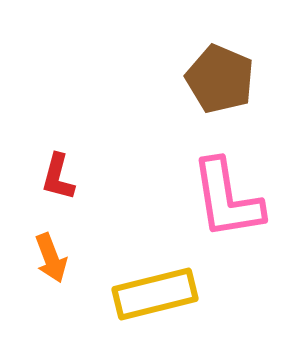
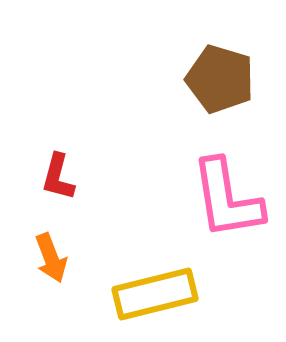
brown pentagon: rotated 6 degrees counterclockwise
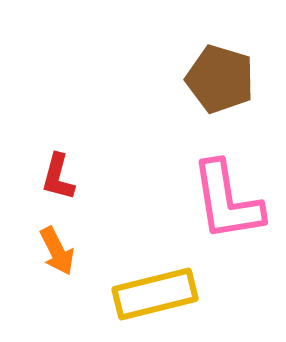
pink L-shape: moved 2 px down
orange arrow: moved 6 px right, 7 px up; rotated 6 degrees counterclockwise
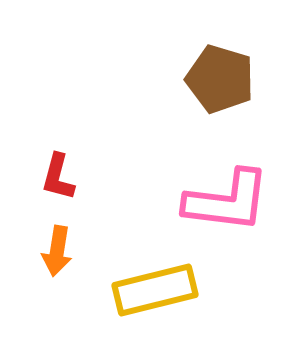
pink L-shape: rotated 74 degrees counterclockwise
orange arrow: rotated 36 degrees clockwise
yellow rectangle: moved 4 px up
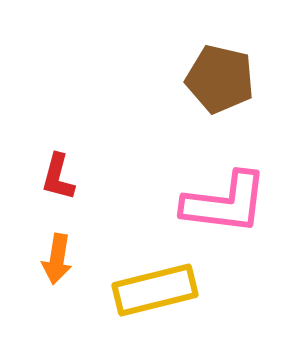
brown pentagon: rotated 4 degrees counterclockwise
pink L-shape: moved 2 px left, 2 px down
orange arrow: moved 8 px down
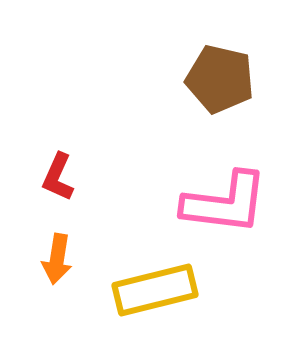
red L-shape: rotated 9 degrees clockwise
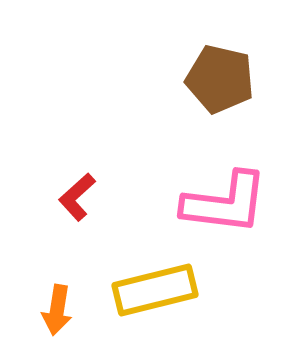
red L-shape: moved 19 px right, 20 px down; rotated 24 degrees clockwise
orange arrow: moved 51 px down
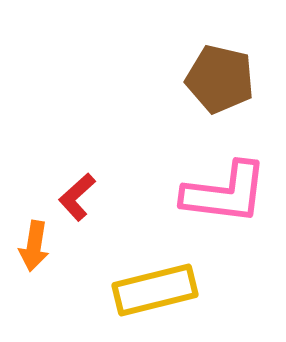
pink L-shape: moved 10 px up
orange arrow: moved 23 px left, 64 px up
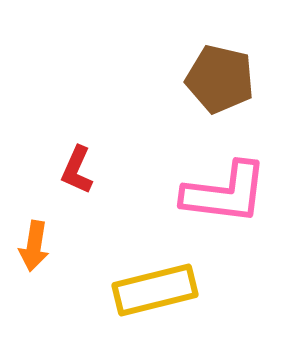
red L-shape: moved 27 px up; rotated 24 degrees counterclockwise
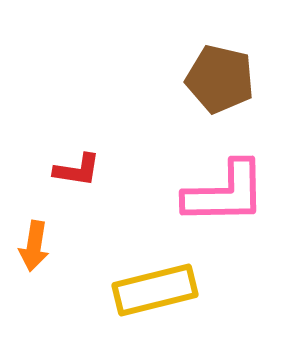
red L-shape: rotated 105 degrees counterclockwise
pink L-shape: rotated 8 degrees counterclockwise
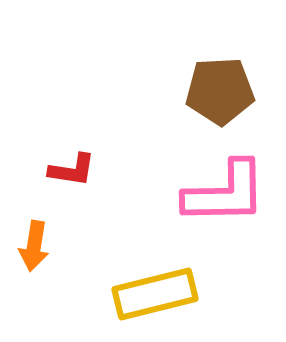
brown pentagon: moved 12 px down; rotated 16 degrees counterclockwise
red L-shape: moved 5 px left
yellow rectangle: moved 4 px down
